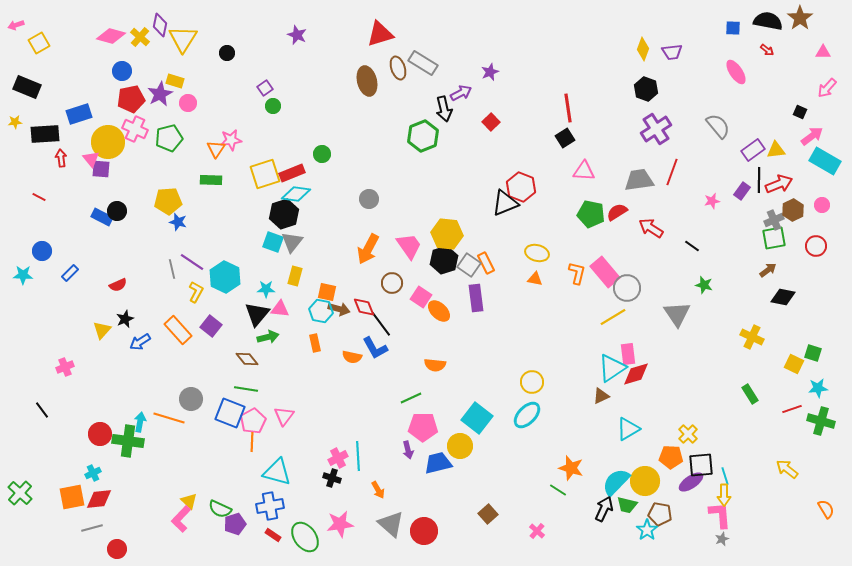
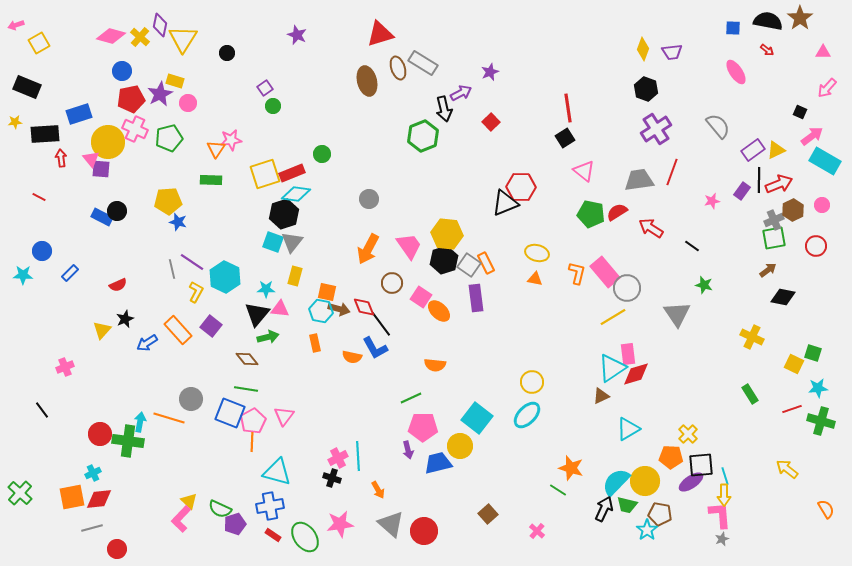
yellow triangle at (776, 150): rotated 18 degrees counterclockwise
pink triangle at (584, 171): rotated 35 degrees clockwise
red hexagon at (521, 187): rotated 20 degrees counterclockwise
blue arrow at (140, 342): moved 7 px right, 1 px down
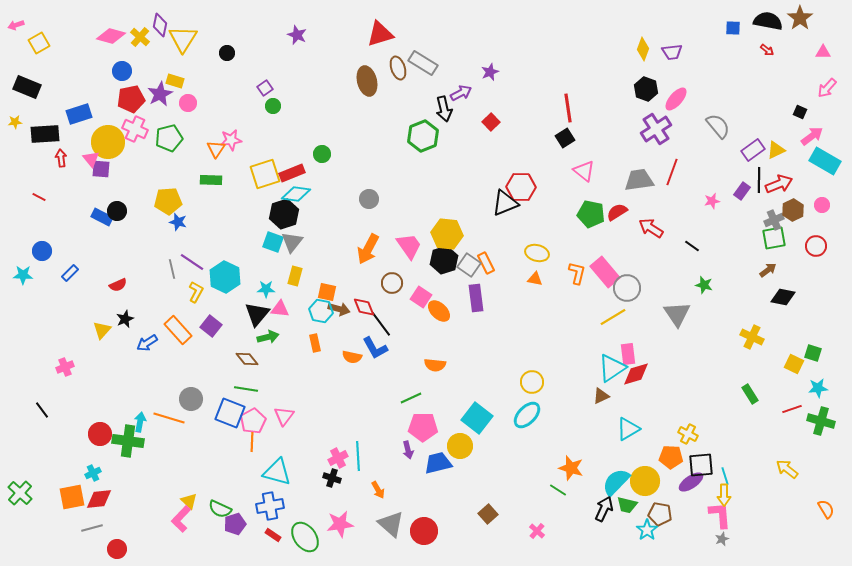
pink ellipse at (736, 72): moved 60 px left, 27 px down; rotated 75 degrees clockwise
yellow cross at (688, 434): rotated 18 degrees counterclockwise
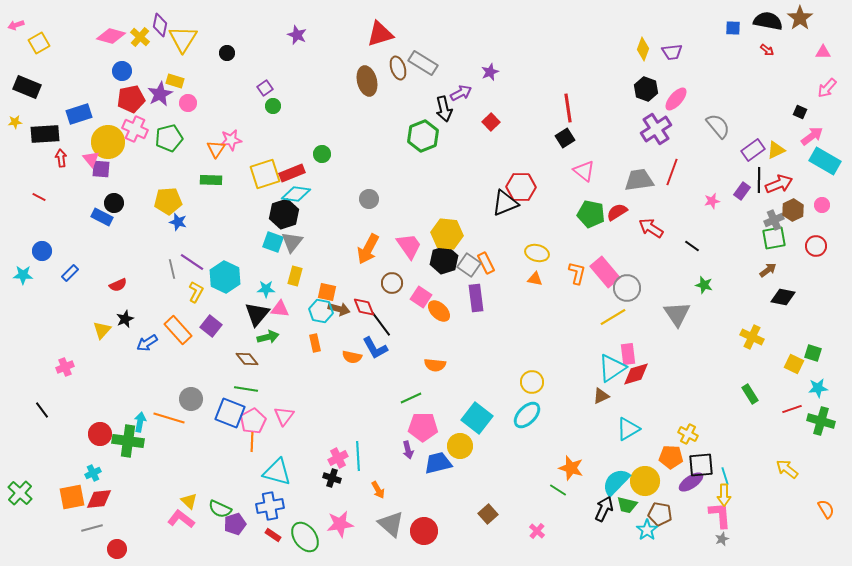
black circle at (117, 211): moved 3 px left, 8 px up
pink L-shape at (181, 519): rotated 84 degrees clockwise
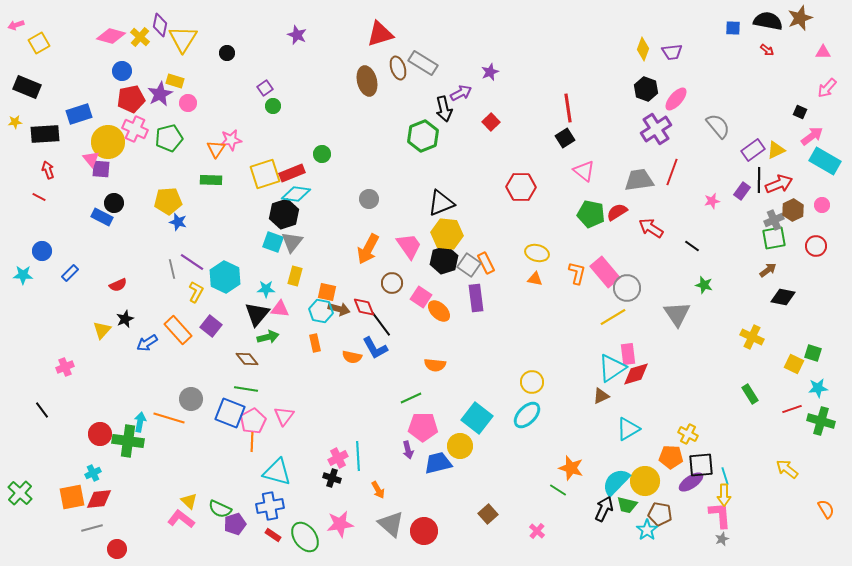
brown star at (800, 18): rotated 15 degrees clockwise
red arrow at (61, 158): moved 13 px left, 12 px down; rotated 12 degrees counterclockwise
black triangle at (505, 203): moved 64 px left
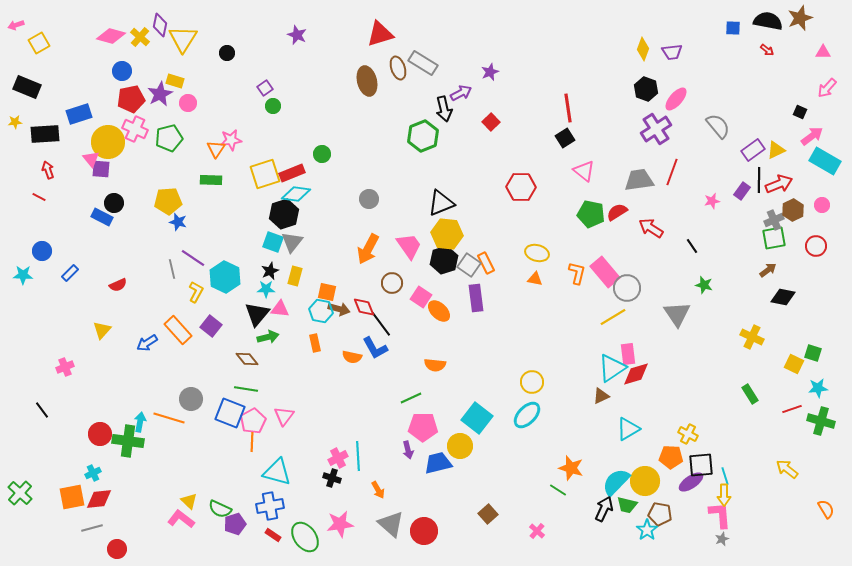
black line at (692, 246): rotated 21 degrees clockwise
purple line at (192, 262): moved 1 px right, 4 px up
black star at (125, 319): moved 145 px right, 48 px up
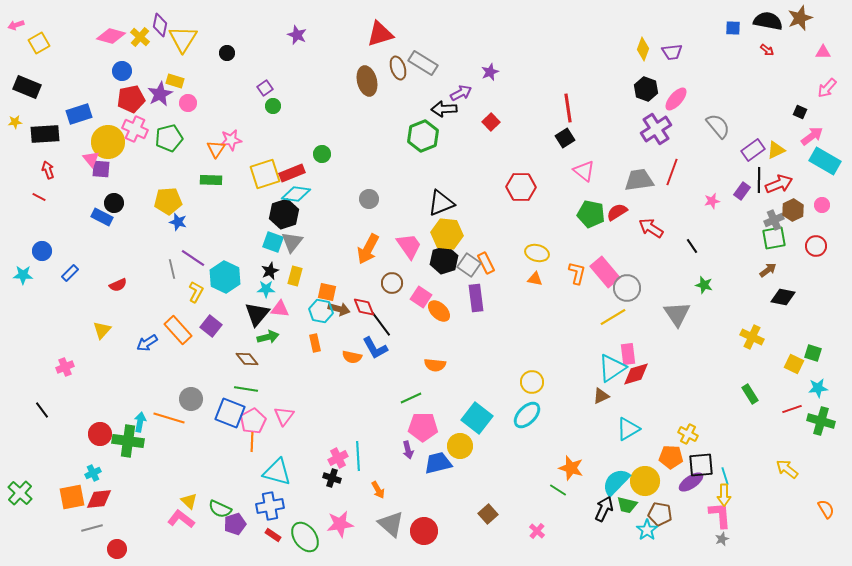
black arrow at (444, 109): rotated 100 degrees clockwise
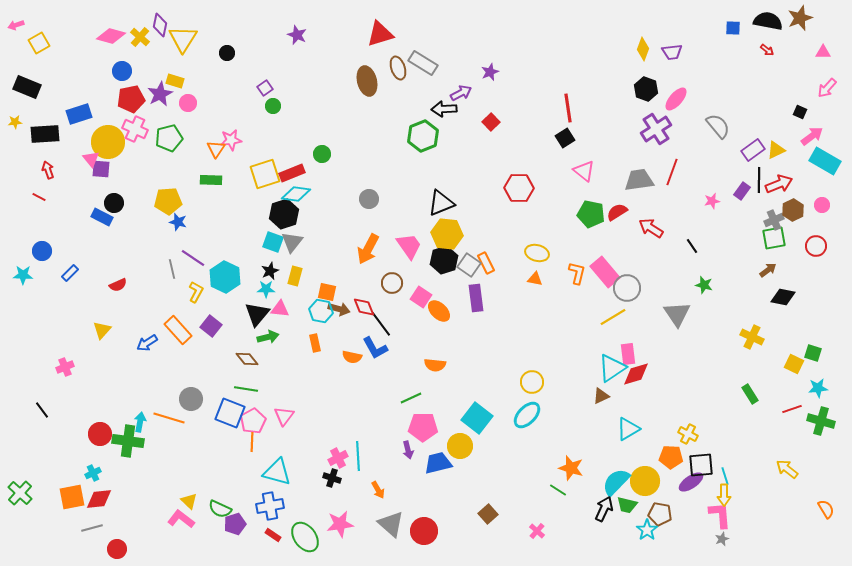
red hexagon at (521, 187): moved 2 px left, 1 px down
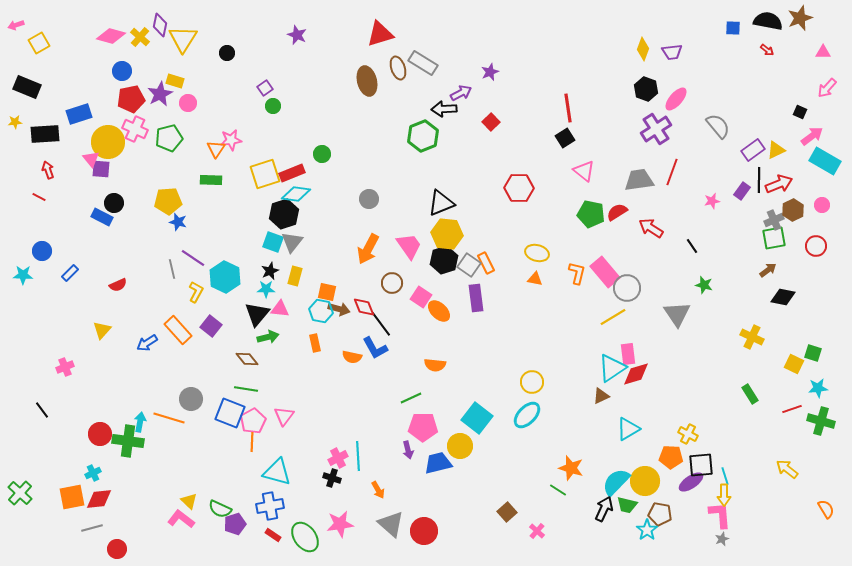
brown square at (488, 514): moved 19 px right, 2 px up
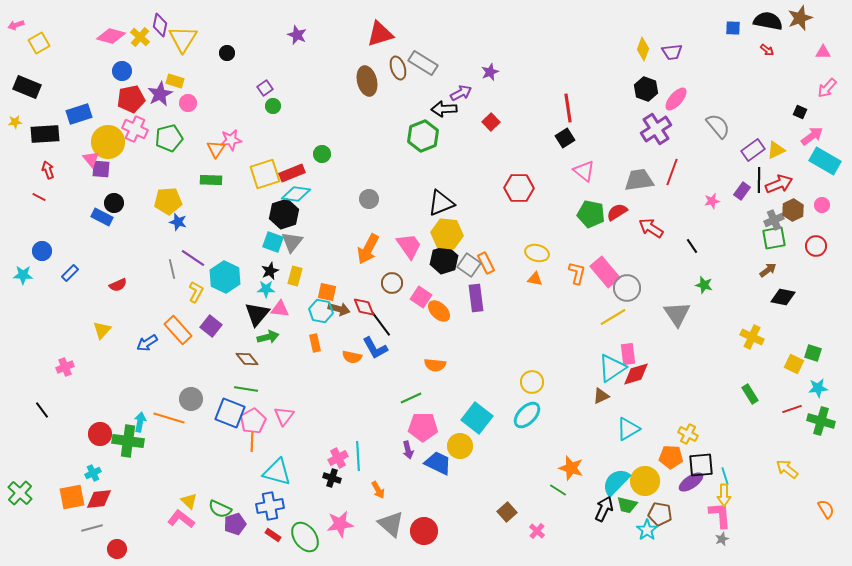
blue trapezoid at (438, 463): rotated 40 degrees clockwise
